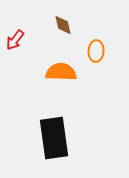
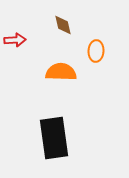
red arrow: rotated 130 degrees counterclockwise
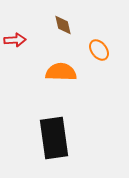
orange ellipse: moved 3 px right, 1 px up; rotated 40 degrees counterclockwise
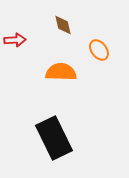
black rectangle: rotated 18 degrees counterclockwise
